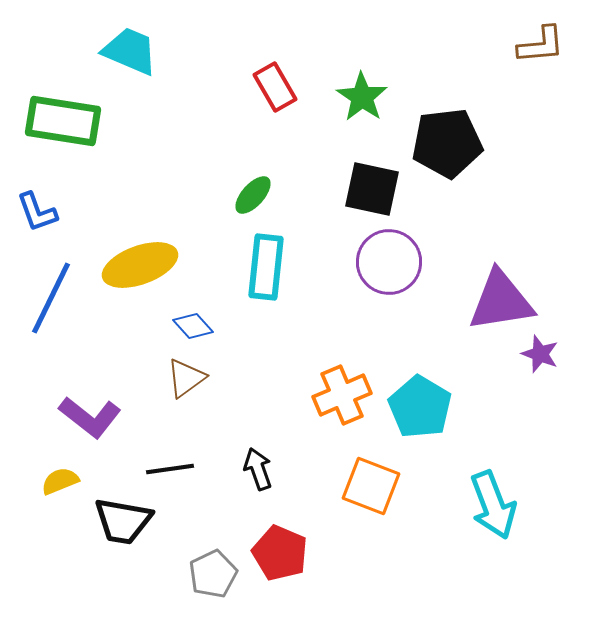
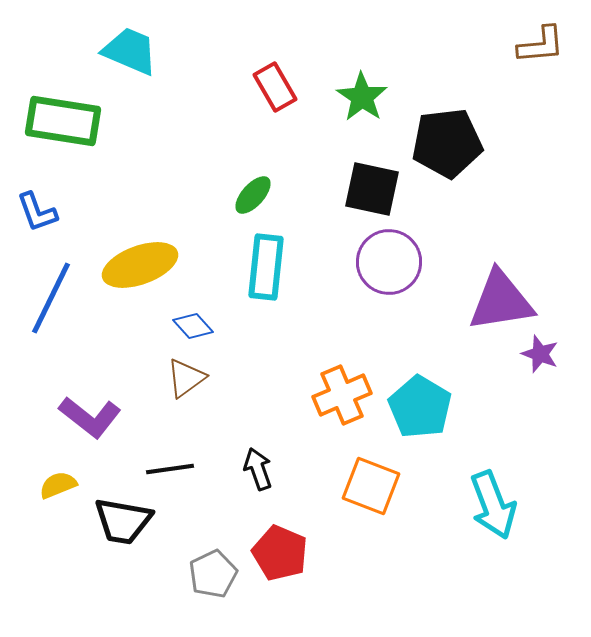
yellow semicircle: moved 2 px left, 4 px down
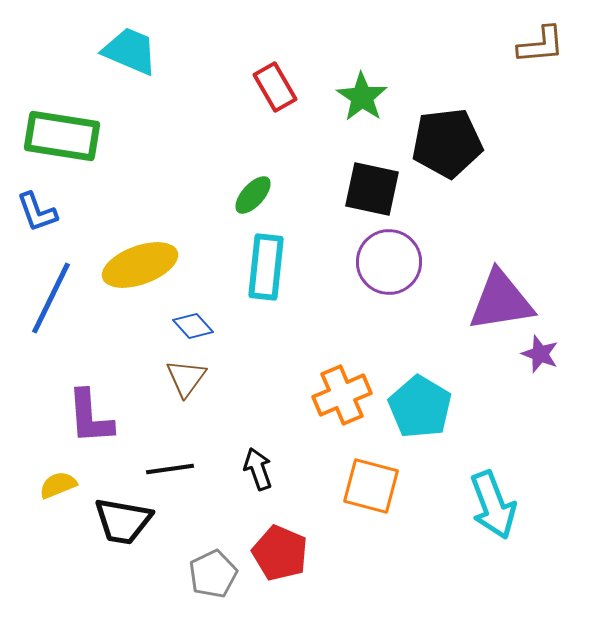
green rectangle: moved 1 px left, 15 px down
brown triangle: rotated 18 degrees counterclockwise
purple L-shape: rotated 48 degrees clockwise
orange square: rotated 6 degrees counterclockwise
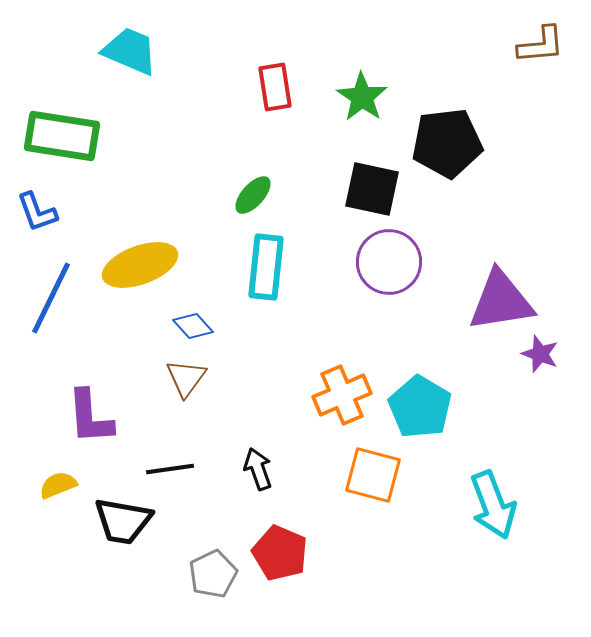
red rectangle: rotated 21 degrees clockwise
orange square: moved 2 px right, 11 px up
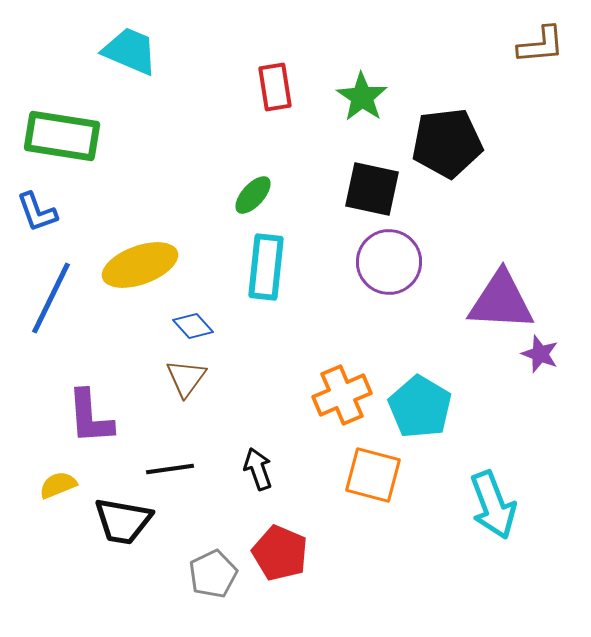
purple triangle: rotated 12 degrees clockwise
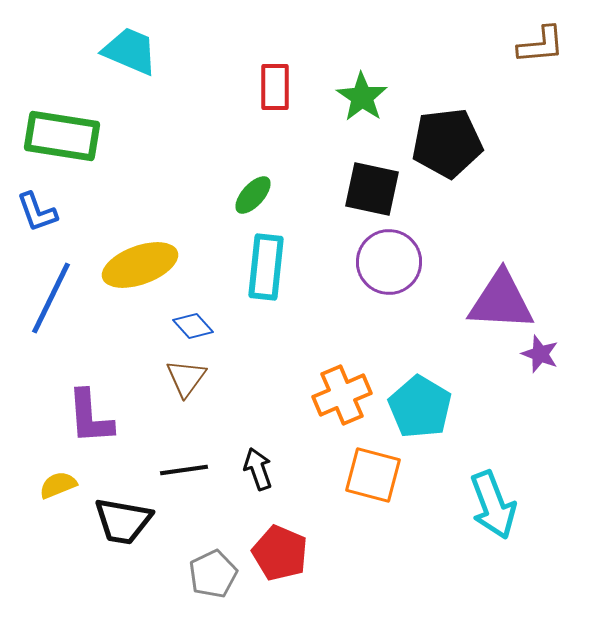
red rectangle: rotated 9 degrees clockwise
black line: moved 14 px right, 1 px down
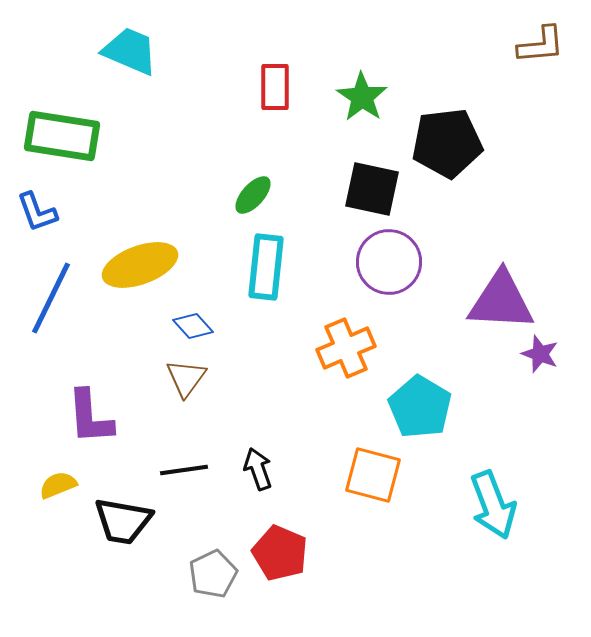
orange cross: moved 4 px right, 47 px up
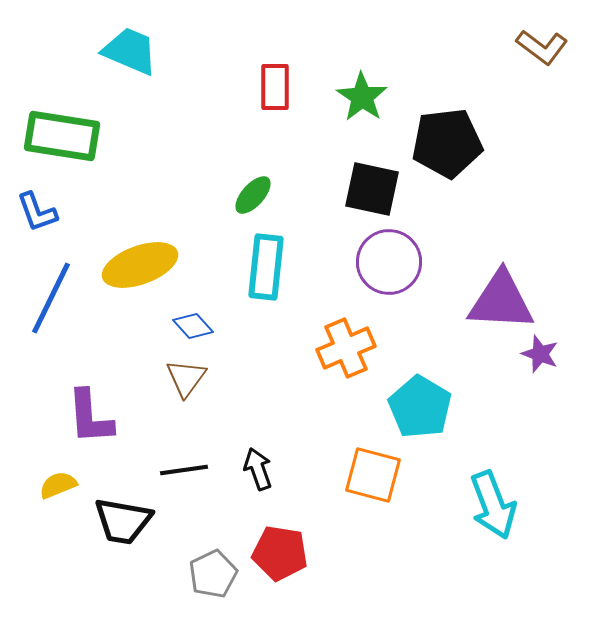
brown L-shape: moved 1 px right, 2 px down; rotated 42 degrees clockwise
red pentagon: rotated 14 degrees counterclockwise
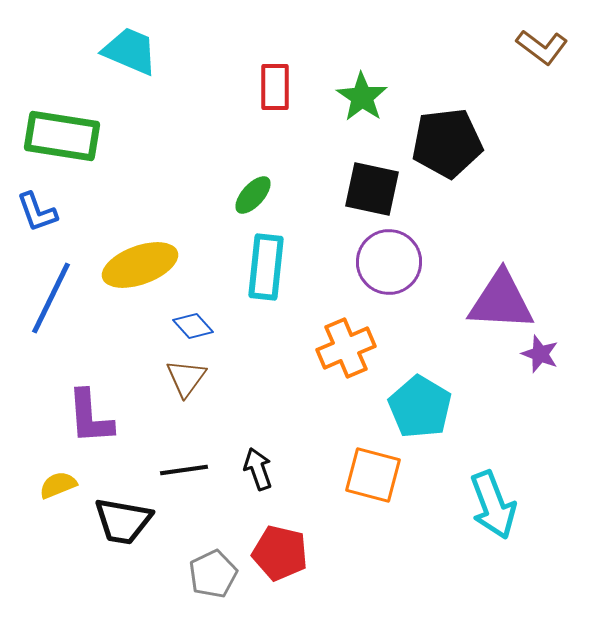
red pentagon: rotated 4 degrees clockwise
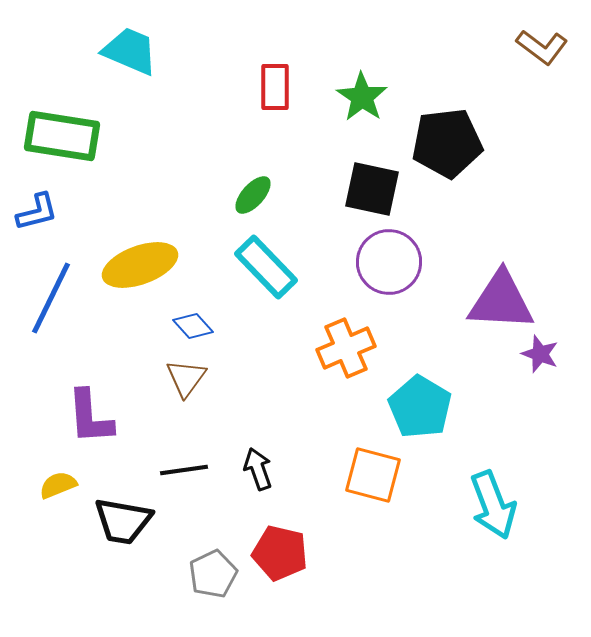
blue L-shape: rotated 84 degrees counterclockwise
cyan rectangle: rotated 50 degrees counterclockwise
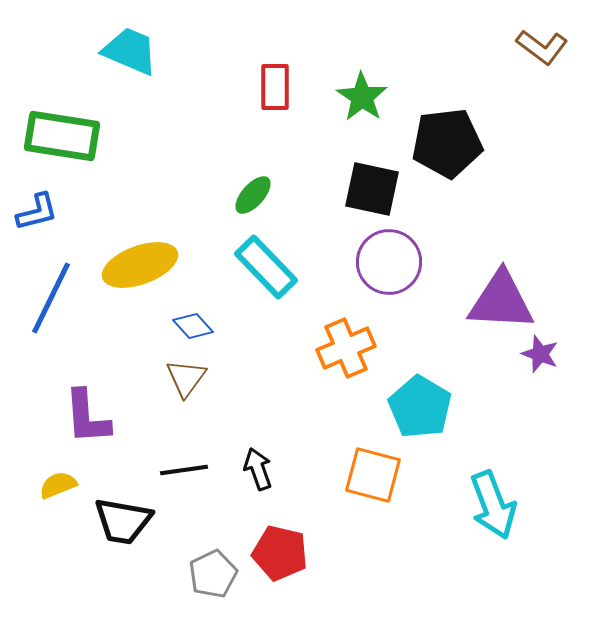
purple L-shape: moved 3 px left
